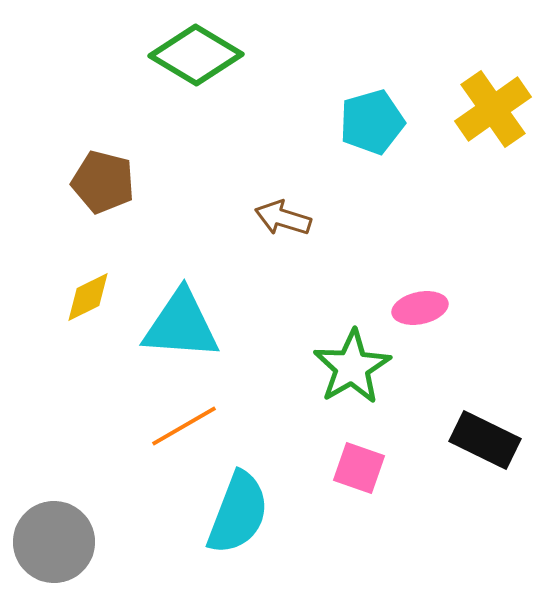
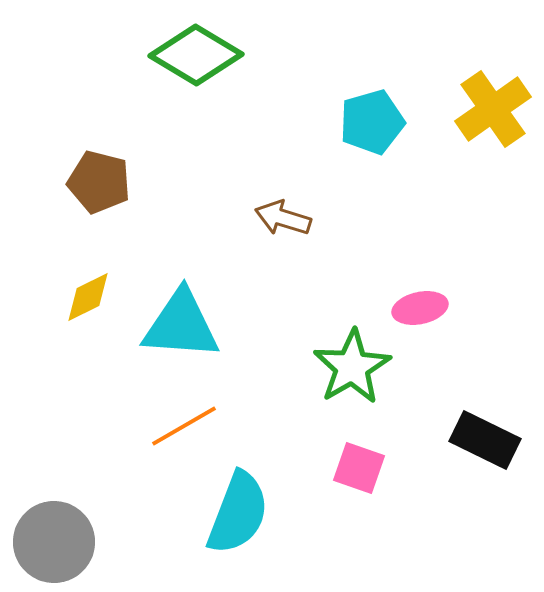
brown pentagon: moved 4 px left
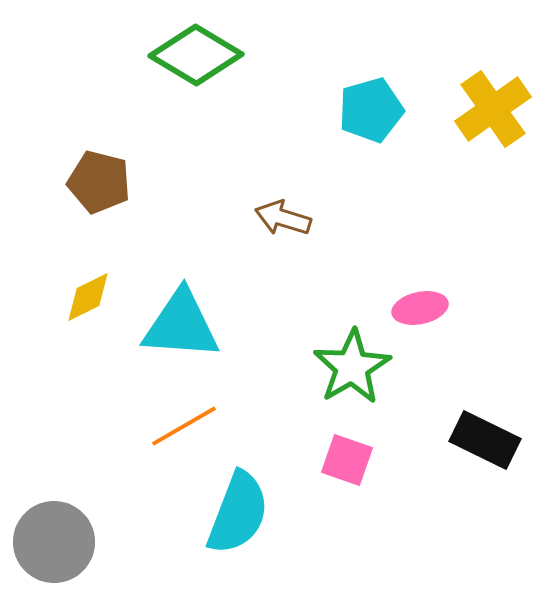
cyan pentagon: moved 1 px left, 12 px up
pink square: moved 12 px left, 8 px up
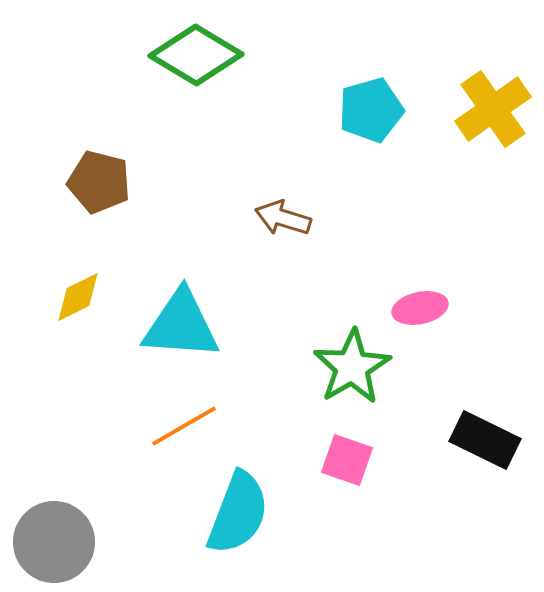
yellow diamond: moved 10 px left
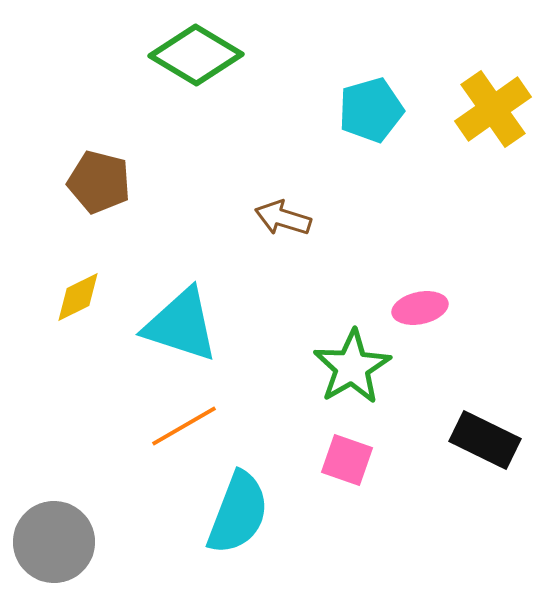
cyan triangle: rotated 14 degrees clockwise
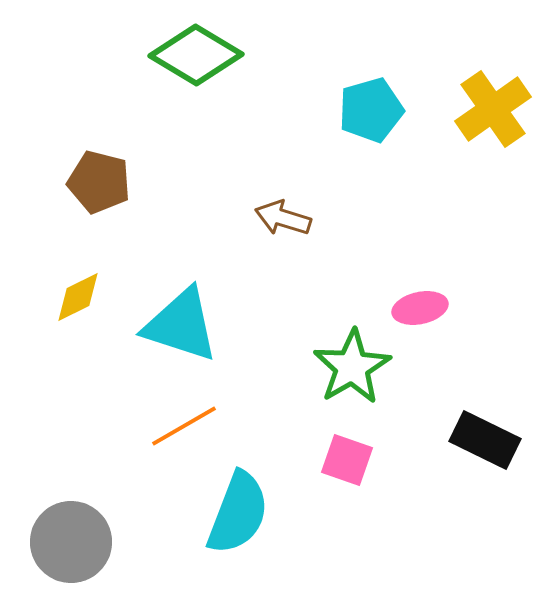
gray circle: moved 17 px right
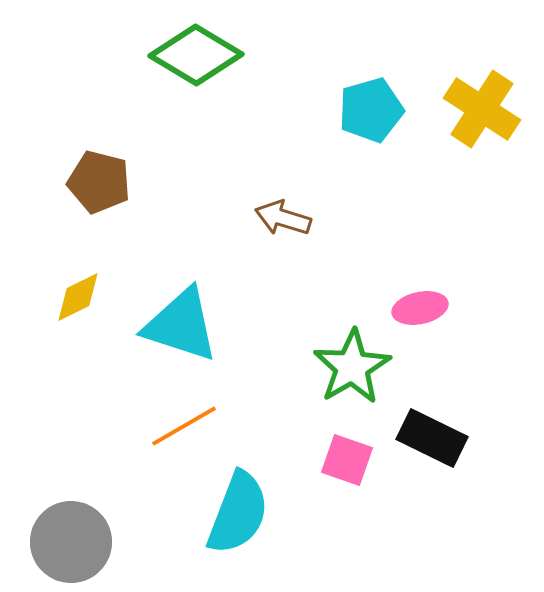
yellow cross: moved 11 px left; rotated 22 degrees counterclockwise
black rectangle: moved 53 px left, 2 px up
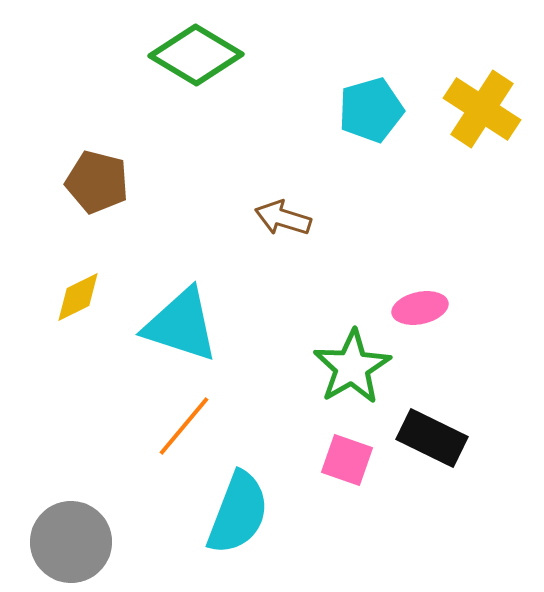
brown pentagon: moved 2 px left
orange line: rotated 20 degrees counterclockwise
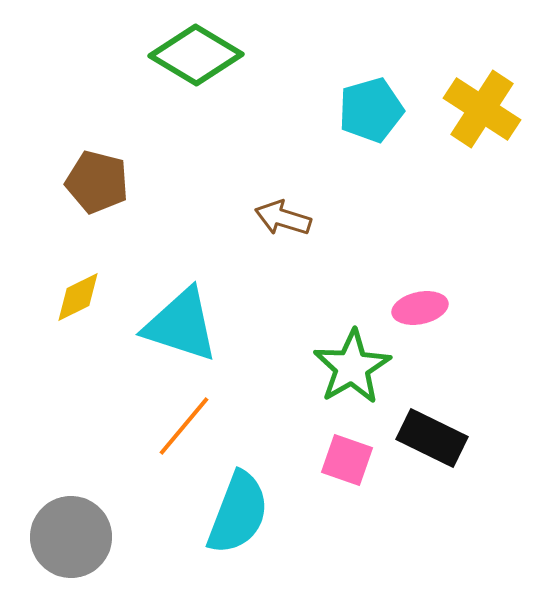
gray circle: moved 5 px up
